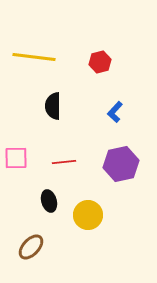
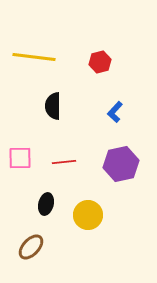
pink square: moved 4 px right
black ellipse: moved 3 px left, 3 px down; rotated 30 degrees clockwise
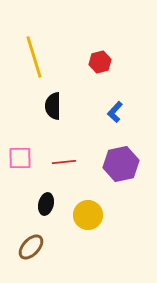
yellow line: rotated 66 degrees clockwise
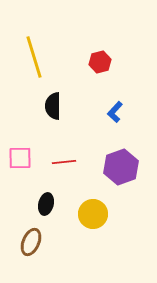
purple hexagon: moved 3 px down; rotated 8 degrees counterclockwise
yellow circle: moved 5 px right, 1 px up
brown ellipse: moved 5 px up; rotated 20 degrees counterclockwise
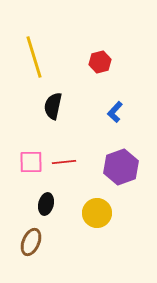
black semicircle: rotated 12 degrees clockwise
pink square: moved 11 px right, 4 px down
yellow circle: moved 4 px right, 1 px up
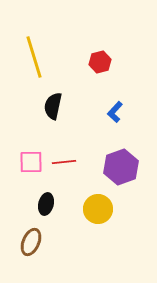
yellow circle: moved 1 px right, 4 px up
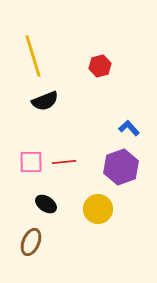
yellow line: moved 1 px left, 1 px up
red hexagon: moved 4 px down
black semicircle: moved 8 px left, 5 px up; rotated 124 degrees counterclockwise
blue L-shape: moved 14 px right, 16 px down; rotated 95 degrees clockwise
black ellipse: rotated 70 degrees counterclockwise
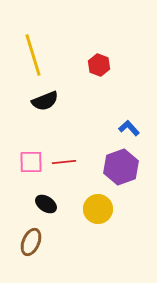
yellow line: moved 1 px up
red hexagon: moved 1 px left, 1 px up; rotated 25 degrees counterclockwise
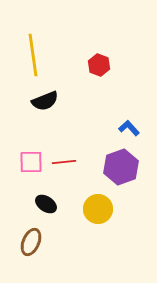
yellow line: rotated 9 degrees clockwise
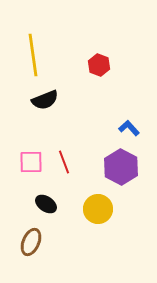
black semicircle: moved 1 px up
red line: rotated 75 degrees clockwise
purple hexagon: rotated 12 degrees counterclockwise
